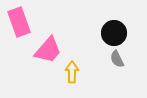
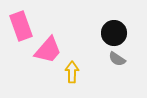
pink rectangle: moved 2 px right, 4 px down
gray semicircle: rotated 30 degrees counterclockwise
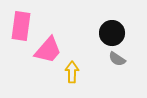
pink rectangle: rotated 28 degrees clockwise
black circle: moved 2 px left
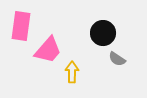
black circle: moved 9 px left
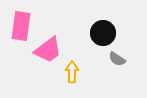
pink trapezoid: rotated 12 degrees clockwise
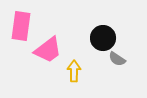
black circle: moved 5 px down
yellow arrow: moved 2 px right, 1 px up
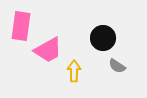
pink trapezoid: rotated 8 degrees clockwise
gray semicircle: moved 7 px down
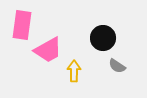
pink rectangle: moved 1 px right, 1 px up
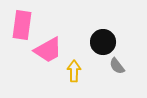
black circle: moved 4 px down
gray semicircle: rotated 18 degrees clockwise
